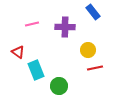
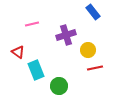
purple cross: moved 1 px right, 8 px down; rotated 18 degrees counterclockwise
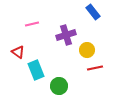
yellow circle: moved 1 px left
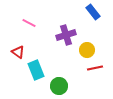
pink line: moved 3 px left, 1 px up; rotated 40 degrees clockwise
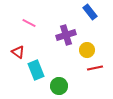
blue rectangle: moved 3 px left
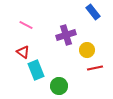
blue rectangle: moved 3 px right
pink line: moved 3 px left, 2 px down
red triangle: moved 5 px right
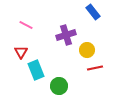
red triangle: moved 2 px left; rotated 24 degrees clockwise
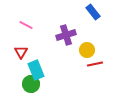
red line: moved 4 px up
green circle: moved 28 px left, 2 px up
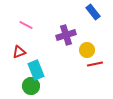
red triangle: moved 2 px left; rotated 40 degrees clockwise
green circle: moved 2 px down
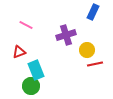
blue rectangle: rotated 63 degrees clockwise
